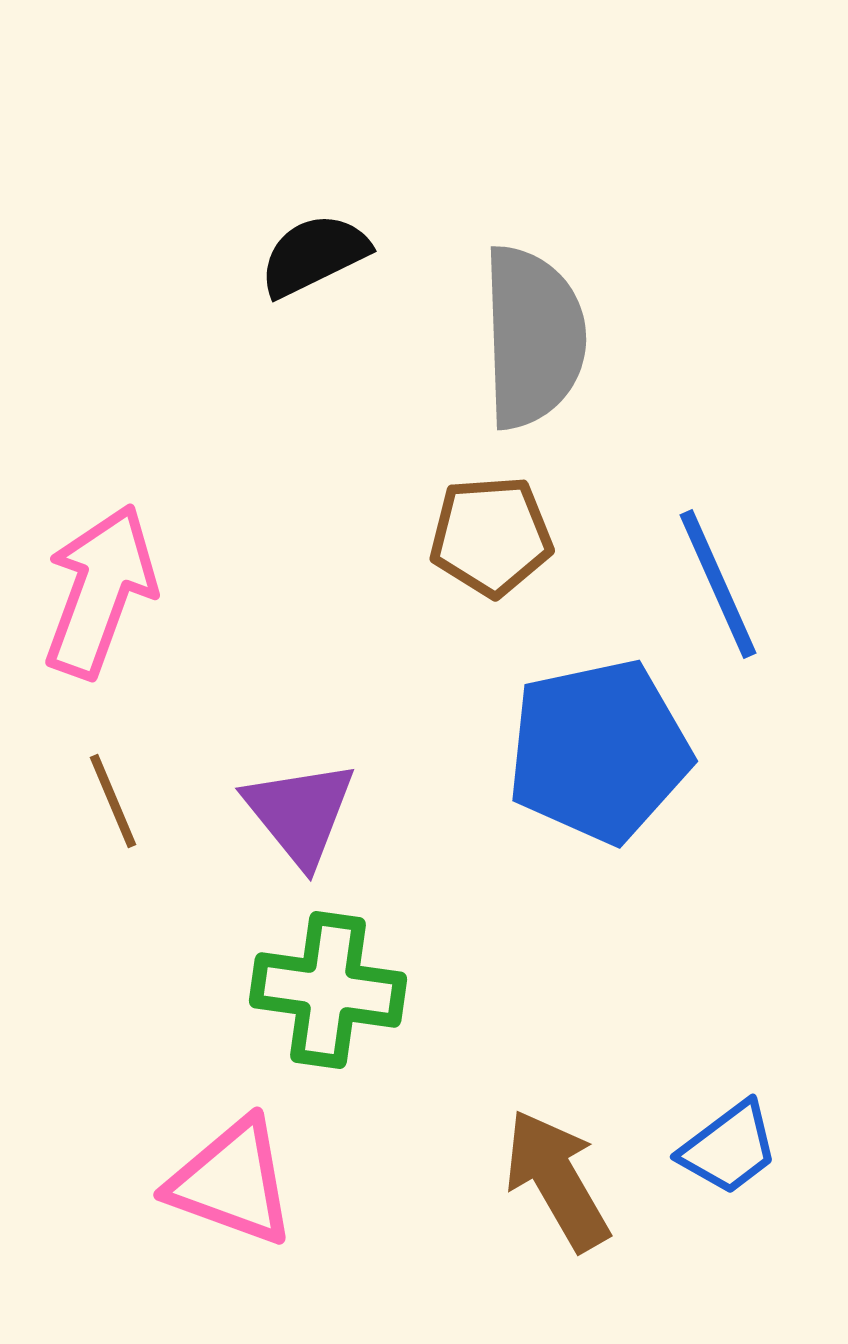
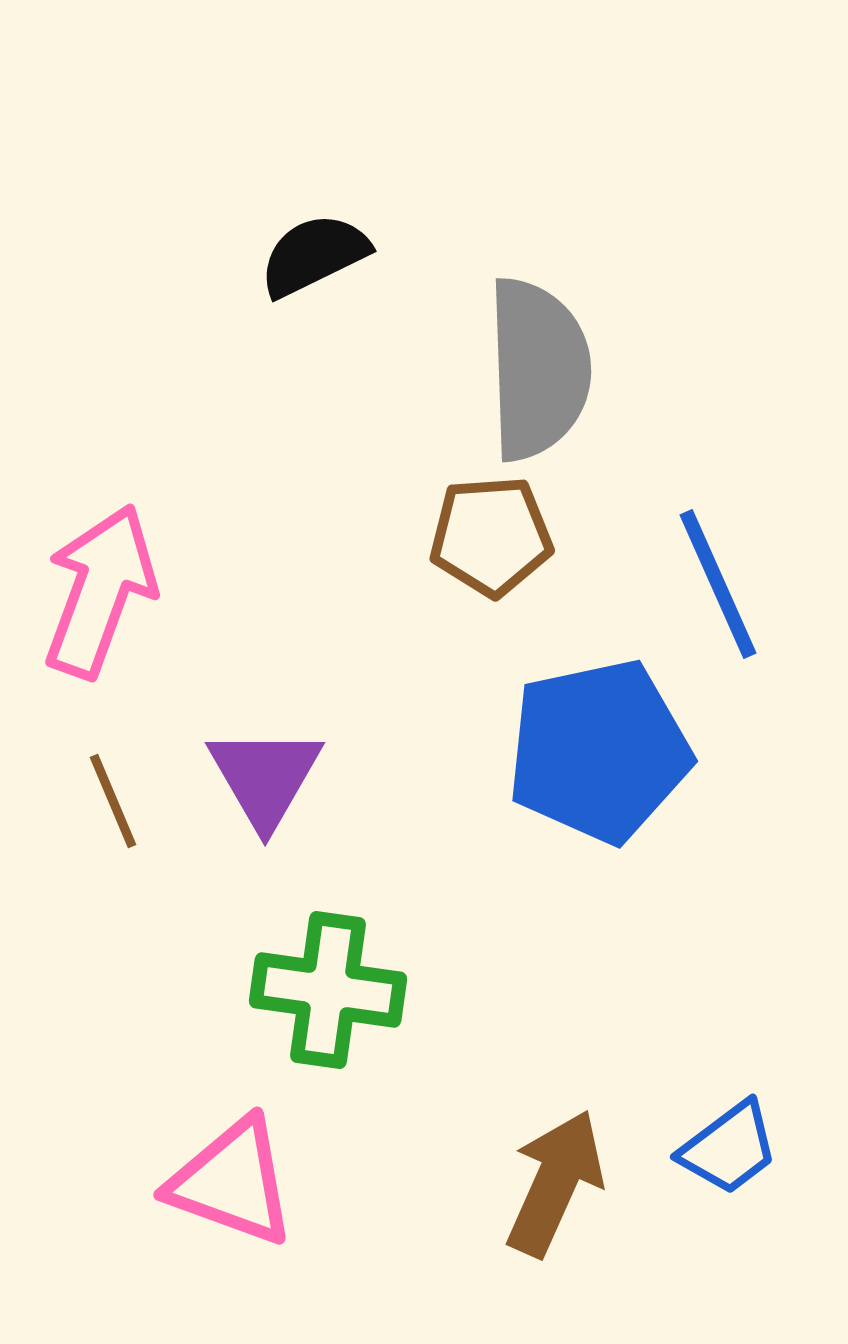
gray semicircle: moved 5 px right, 32 px down
purple triangle: moved 35 px left, 36 px up; rotated 9 degrees clockwise
brown arrow: moved 2 px left, 3 px down; rotated 54 degrees clockwise
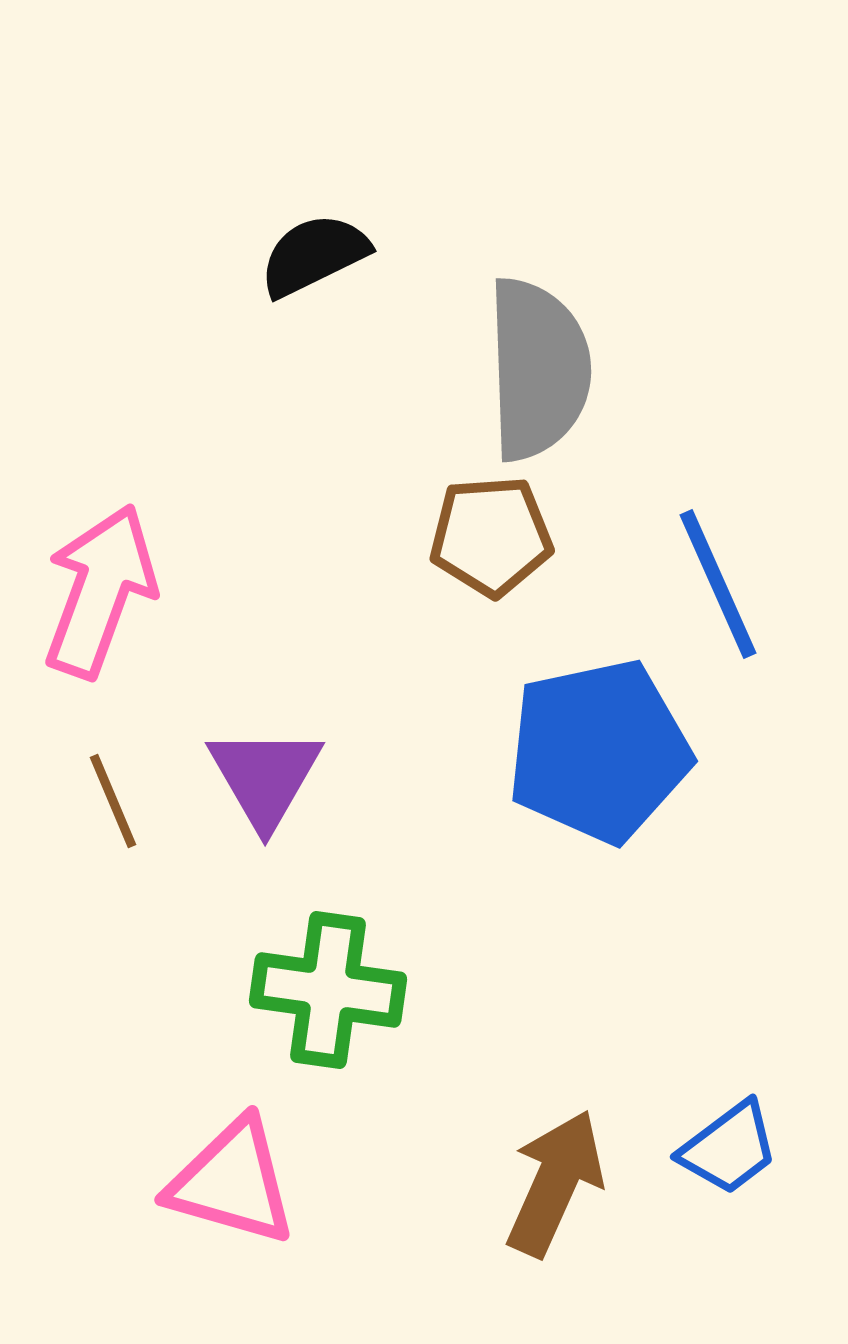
pink triangle: rotated 4 degrees counterclockwise
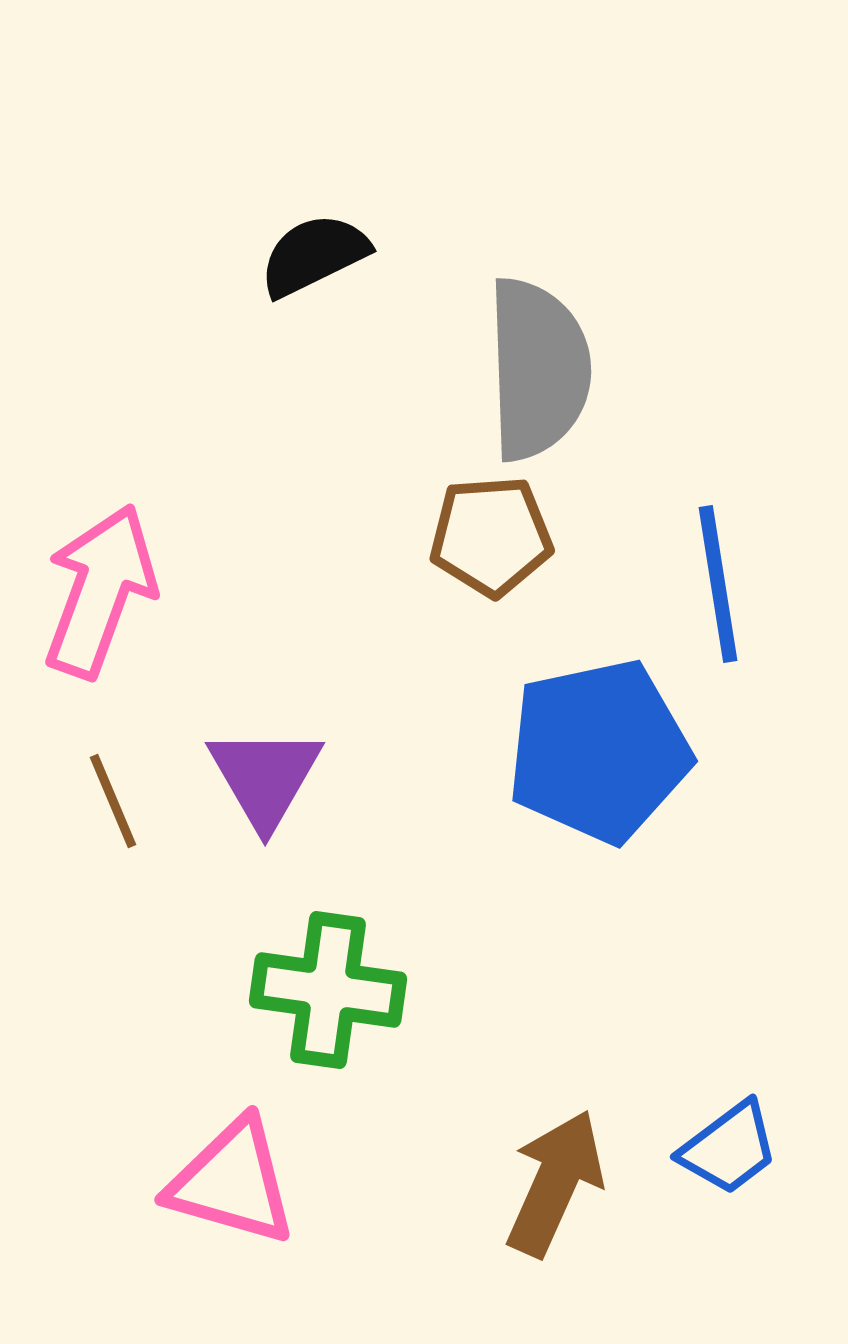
blue line: rotated 15 degrees clockwise
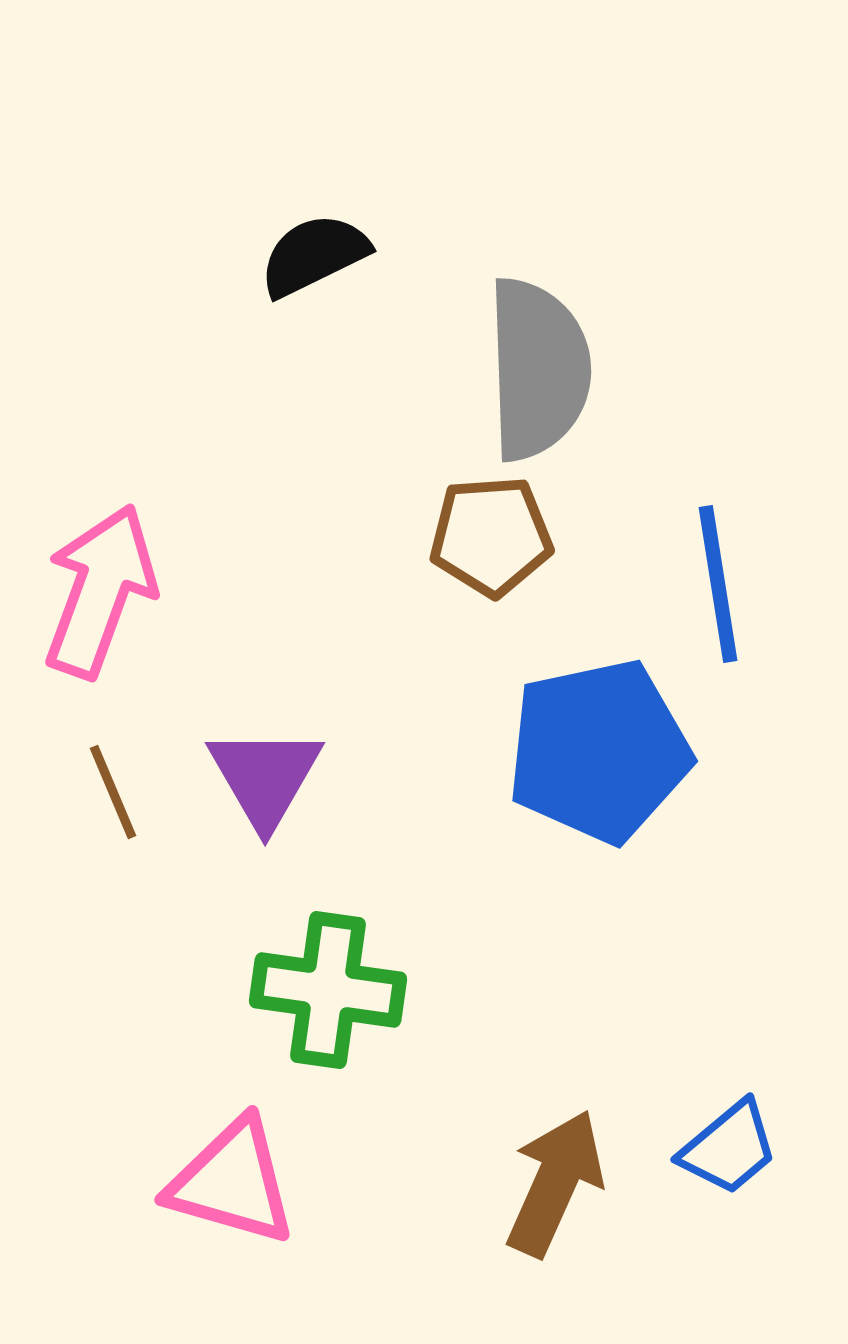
brown line: moved 9 px up
blue trapezoid: rotated 3 degrees counterclockwise
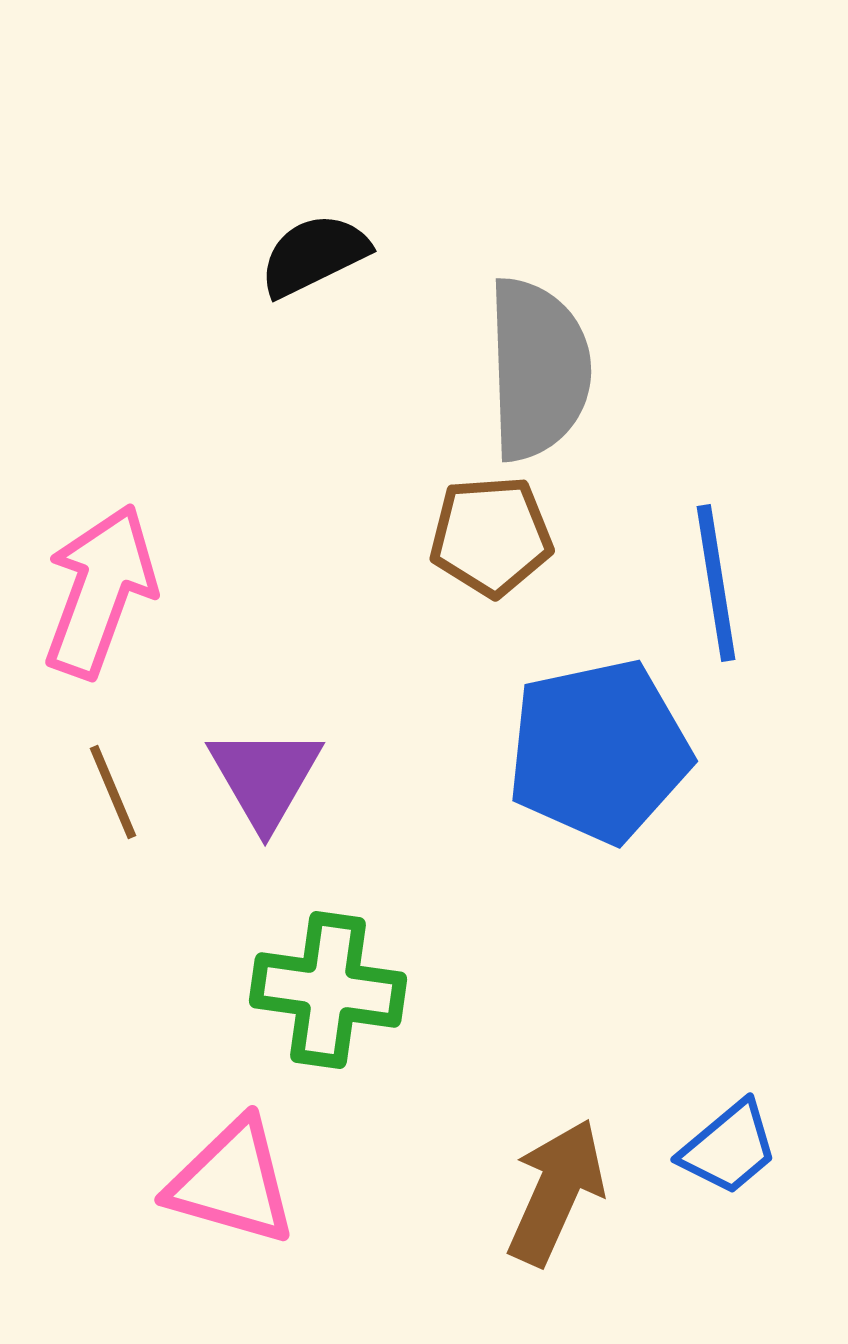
blue line: moved 2 px left, 1 px up
brown arrow: moved 1 px right, 9 px down
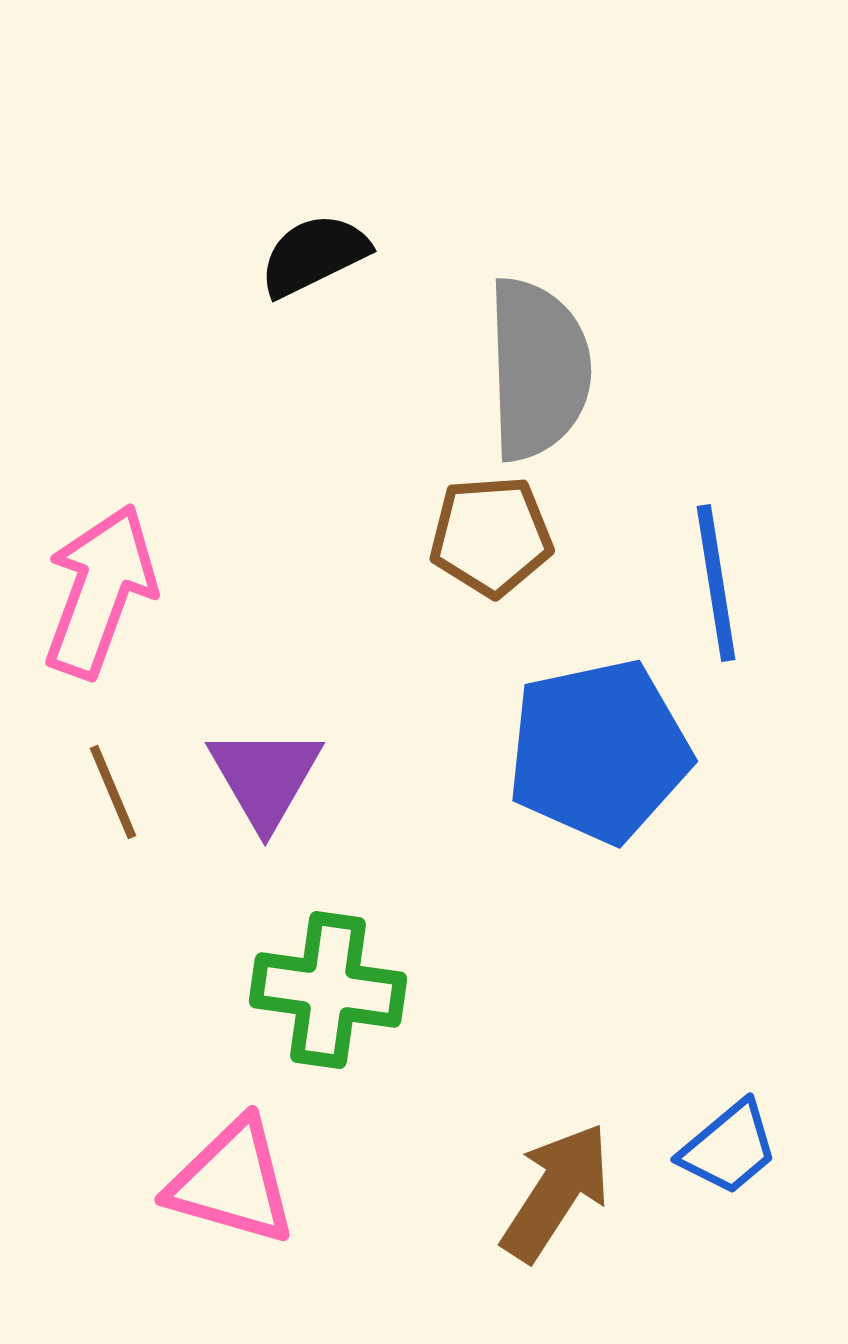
brown arrow: rotated 9 degrees clockwise
